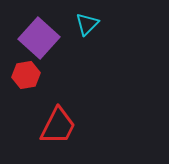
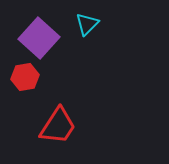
red hexagon: moved 1 px left, 2 px down
red trapezoid: rotated 6 degrees clockwise
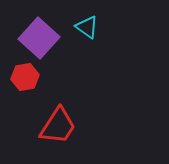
cyan triangle: moved 3 px down; rotated 40 degrees counterclockwise
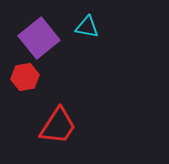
cyan triangle: rotated 25 degrees counterclockwise
purple square: rotated 9 degrees clockwise
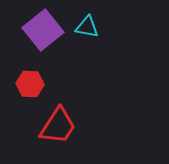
purple square: moved 4 px right, 8 px up
red hexagon: moved 5 px right, 7 px down; rotated 12 degrees clockwise
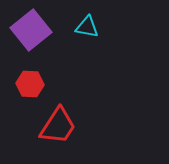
purple square: moved 12 px left
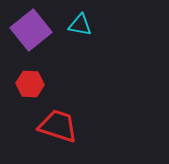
cyan triangle: moved 7 px left, 2 px up
red trapezoid: rotated 105 degrees counterclockwise
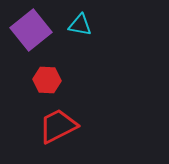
red hexagon: moved 17 px right, 4 px up
red trapezoid: rotated 45 degrees counterclockwise
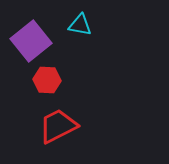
purple square: moved 11 px down
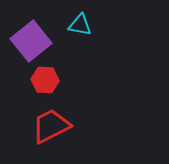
red hexagon: moved 2 px left
red trapezoid: moved 7 px left
